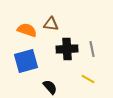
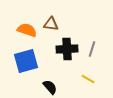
gray line: rotated 28 degrees clockwise
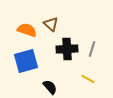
brown triangle: rotated 35 degrees clockwise
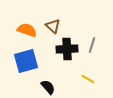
brown triangle: moved 2 px right, 2 px down
gray line: moved 4 px up
black semicircle: moved 2 px left
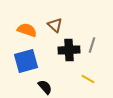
brown triangle: moved 2 px right, 1 px up
black cross: moved 2 px right, 1 px down
black semicircle: moved 3 px left
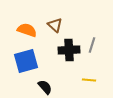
yellow line: moved 1 px right, 1 px down; rotated 24 degrees counterclockwise
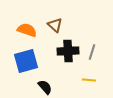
gray line: moved 7 px down
black cross: moved 1 px left, 1 px down
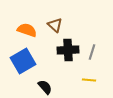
black cross: moved 1 px up
blue square: moved 3 px left; rotated 15 degrees counterclockwise
